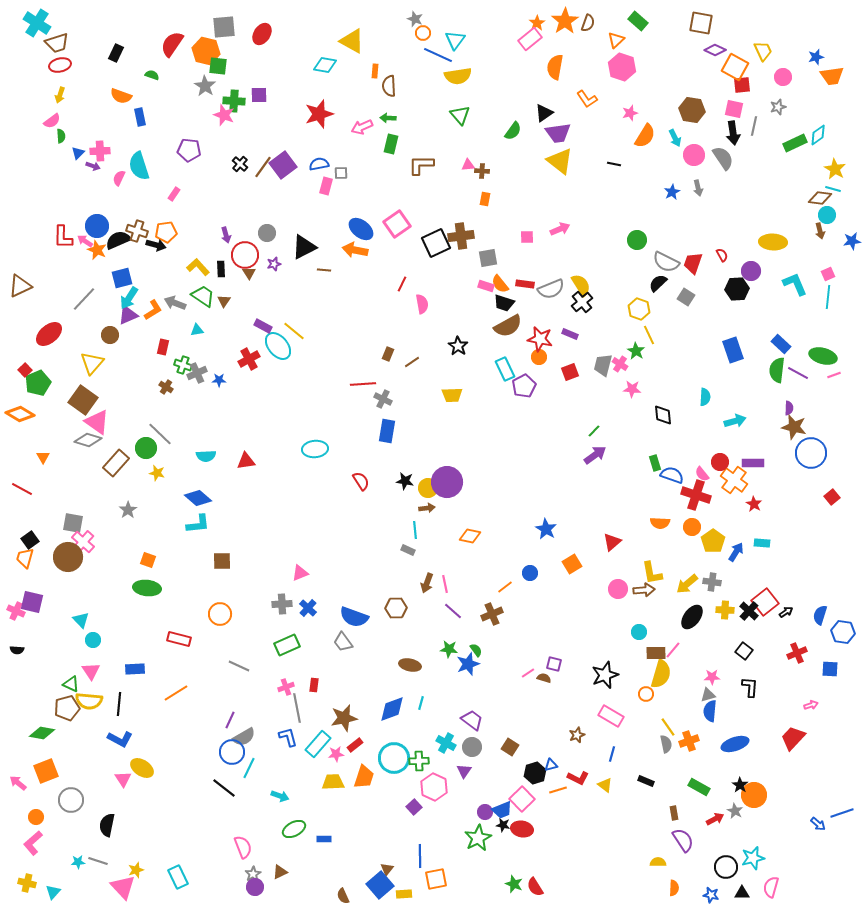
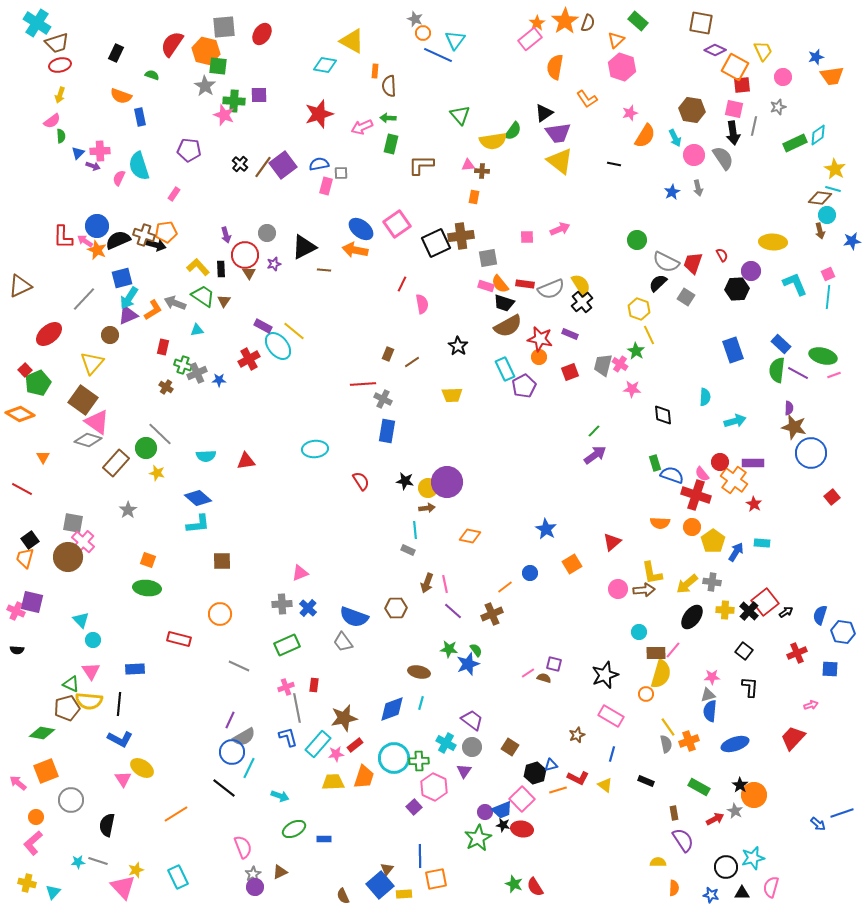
yellow semicircle at (458, 76): moved 35 px right, 65 px down
orange rectangle at (485, 199): moved 11 px left, 2 px up
brown cross at (137, 231): moved 7 px right, 4 px down
brown ellipse at (410, 665): moved 9 px right, 7 px down
orange line at (176, 693): moved 121 px down
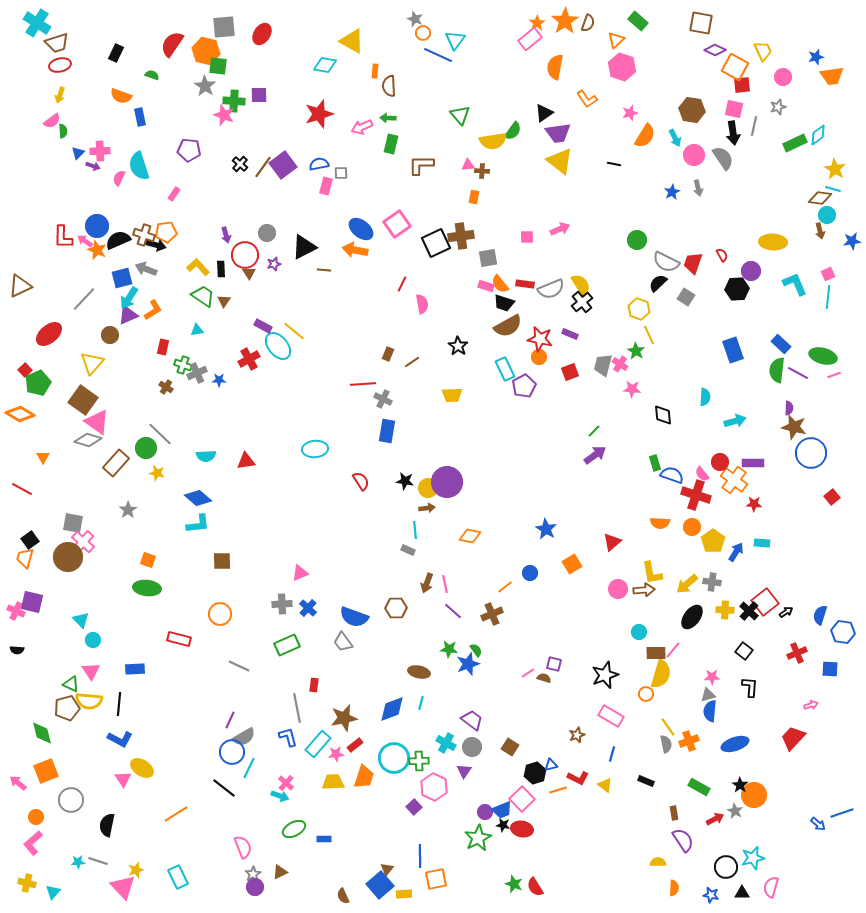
green semicircle at (61, 136): moved 2 px right, 5 px up
gray arrow at (175, 303): moved 29 px left, 34 px up
red star at (754, 504): rotated 28 degrees counterclockwise
pink cross at (286, 687): moved 96 px down; rotated 28 degrees counterclockwise
green diamond at (42, 733): rotated 65 degrees clockwise
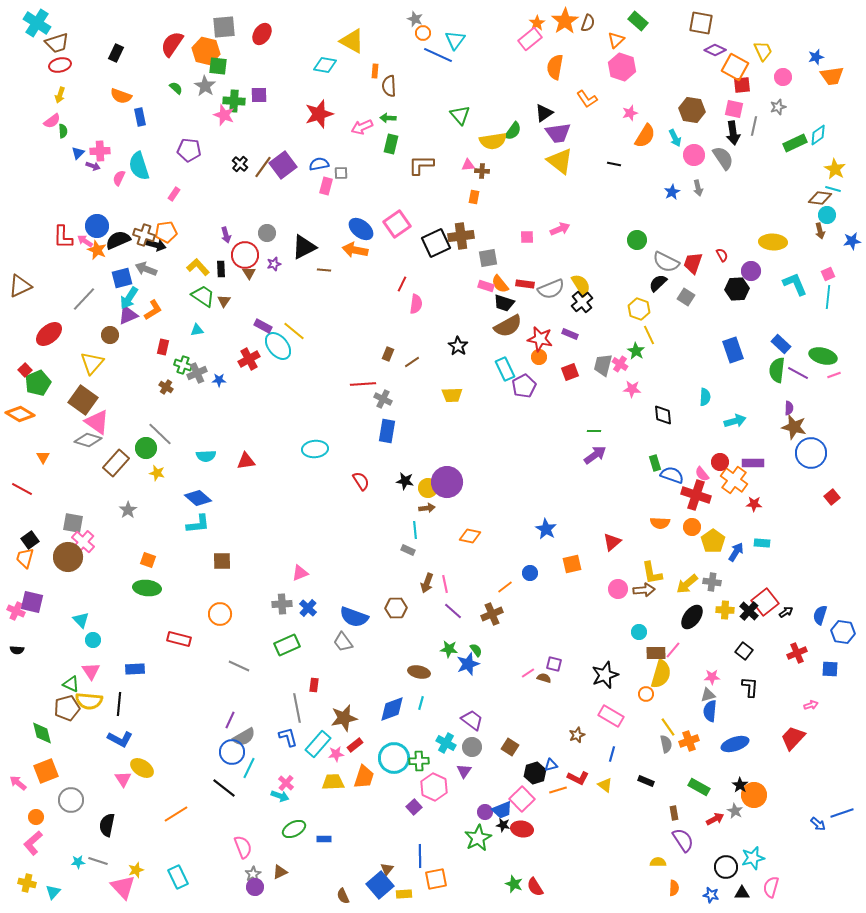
green semicircle at (152, 75): moved 24 px right, 13 px down; rotated 24 degrees clockwise
pink semicircle at (422, 304): moved 6 px left; rotated 18 degrees clockwise
green line at (594, 431): rotated 48 degrees clockwise
orange square at (572, 564): rotated 18 degrees clockwise
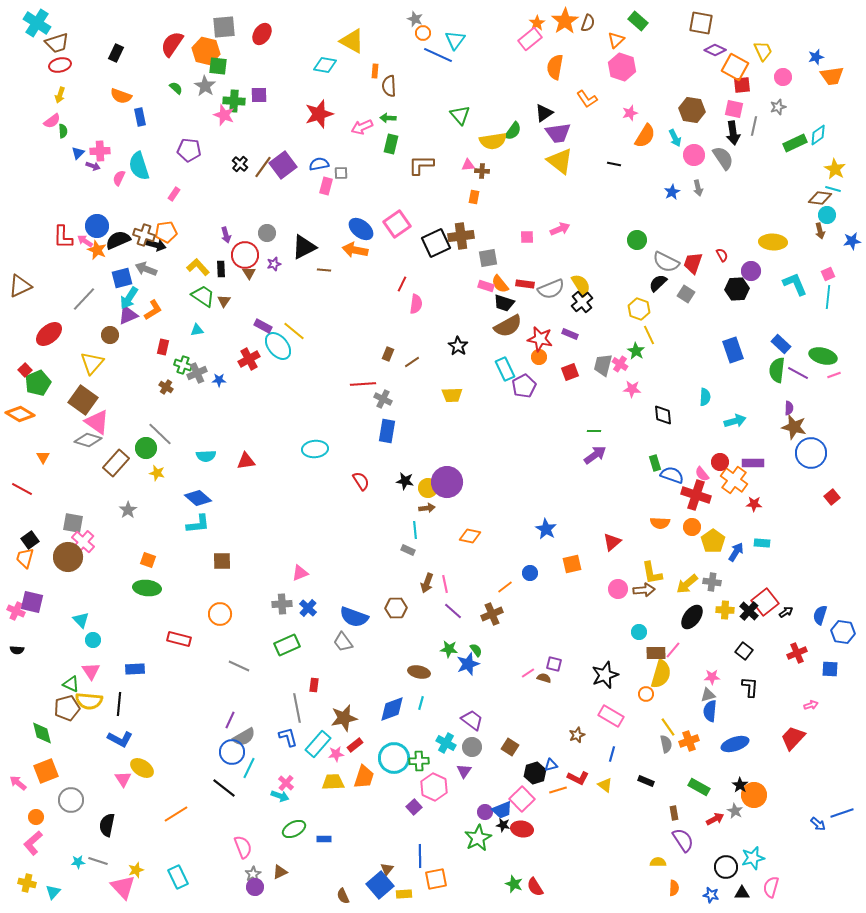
gray square at (686, 297): moved 3 px up
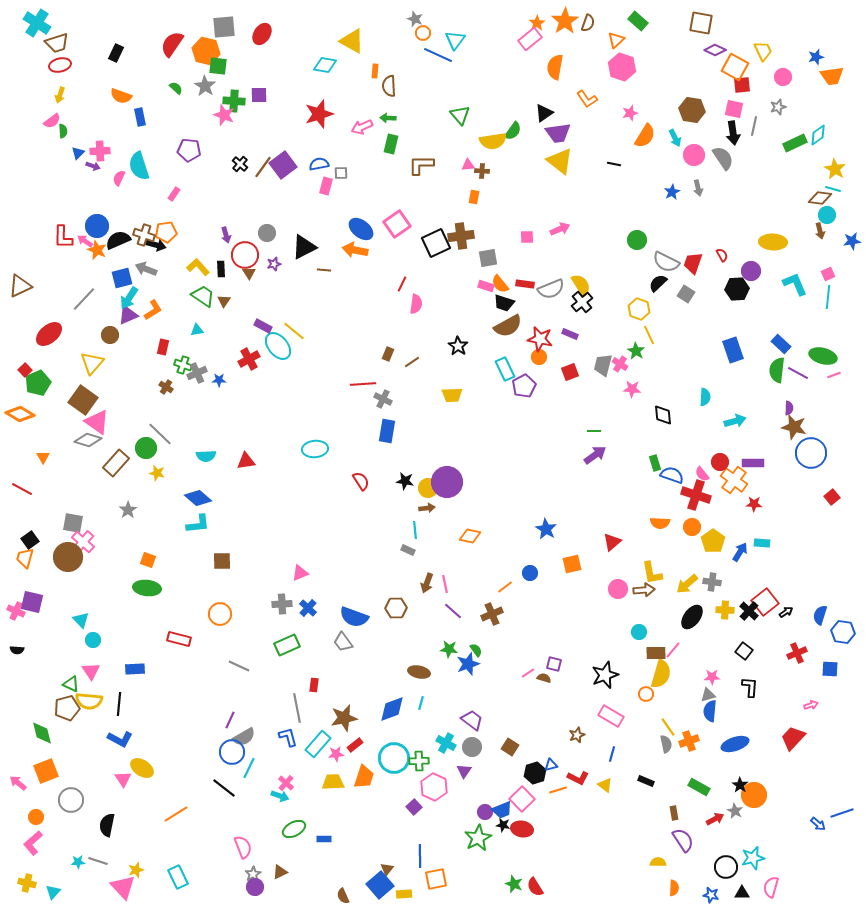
blue arrow at (736, 552): moved 4 px right
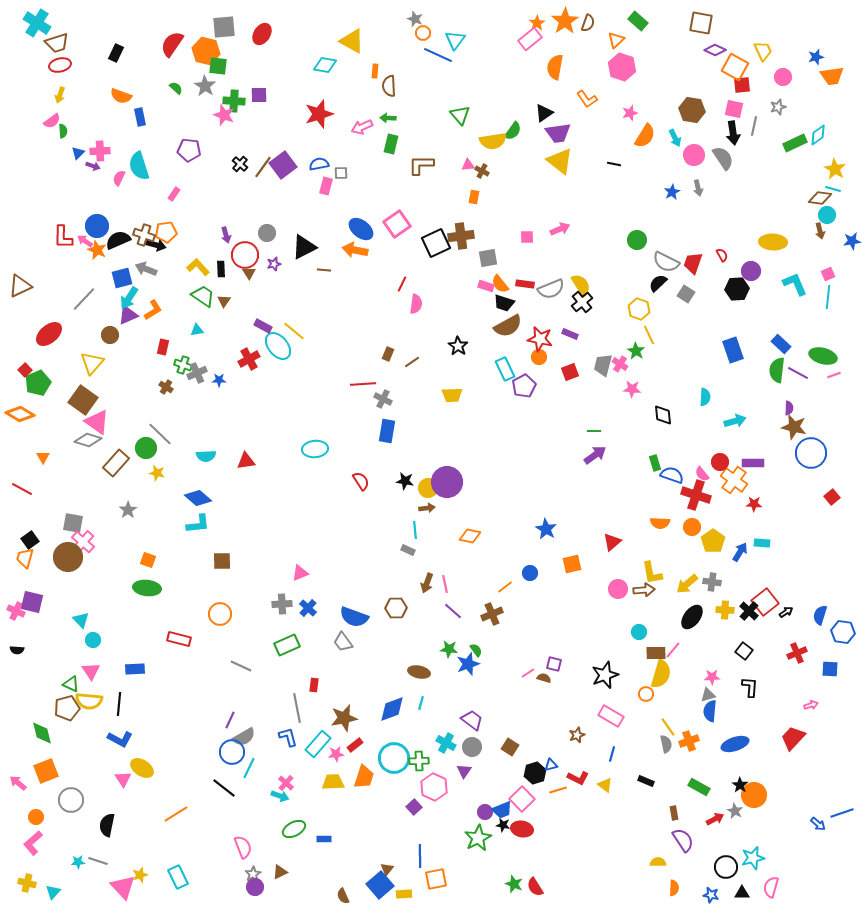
brown cross at (482, 171): rotated 24 degrees clockwise
gray line at (239, 666): moved 2 px right
yellow star at (136, 870): moved 4 px right, 5 px down
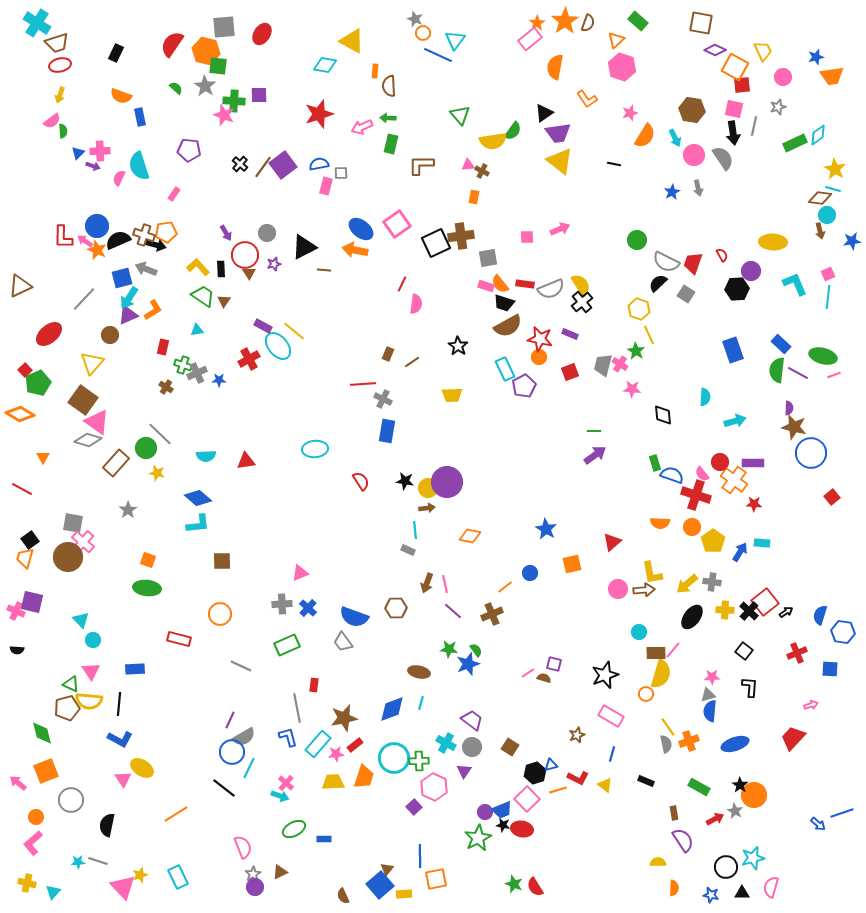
purple arrow at (226, 235): moved 2 px up; rotated 14 degrees counterclockwise
pink square at (522, 799): moved 5 px right
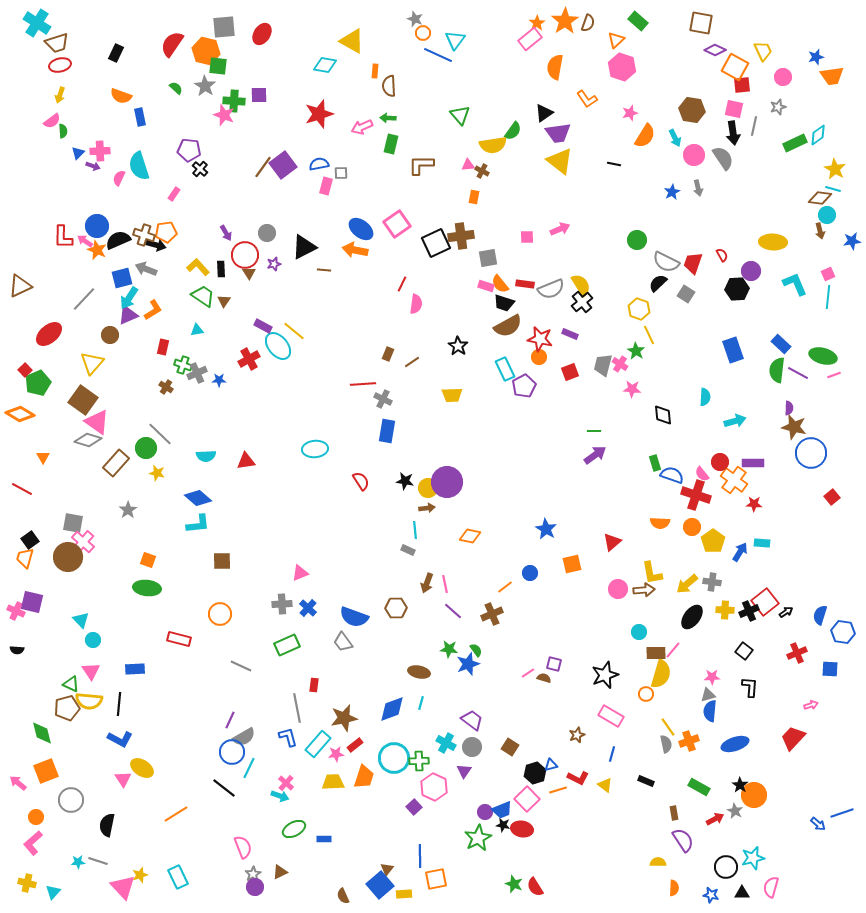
yellow semicircle at (493, 141): moved 4 px down
black cross at (240, 164): moved 40 px left, 5 px down
black cross at (749, 611): rotated 24 degrees clockwise
